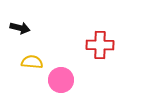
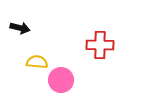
yellow semicircle: moved 5 px right
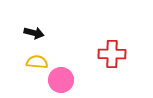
black arrow: moved 14 px right, 5 px down
red cross: moved 12 px right, 9 px down
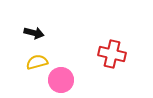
red cross: rotated 12 degrees clockwise
yellow semicircle: rotated 20 degrees counterclockwise
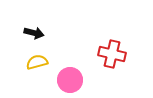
pink circle: moved 9 px right
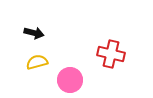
red cross: moved 1 px left
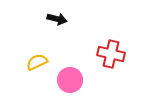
black arrow: moved 23 px right, 14 px up
yellow semicircle: rotated 10 degrees counterclockwise
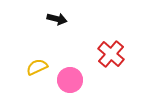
red cross: rotated 28 degrees clockwise
yellow semicircle: moved 5 px down
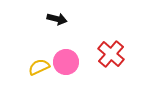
yellow semicircle: moved 2 px right
pink circle: moved 4 px left, 18 px up
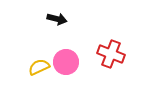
red cross: rotated 20 degrees counterclockwise
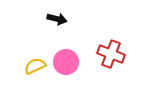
yellow semicircle: moved 4 px left, 1 px up
